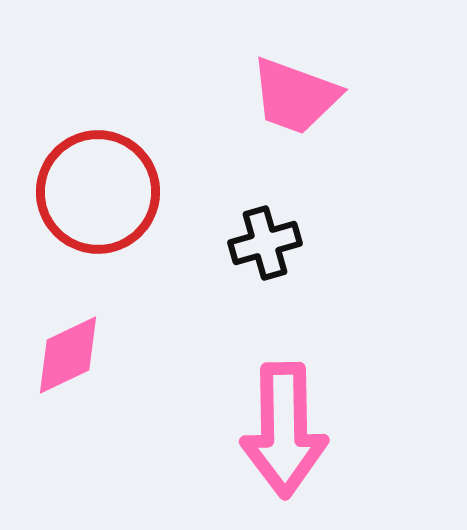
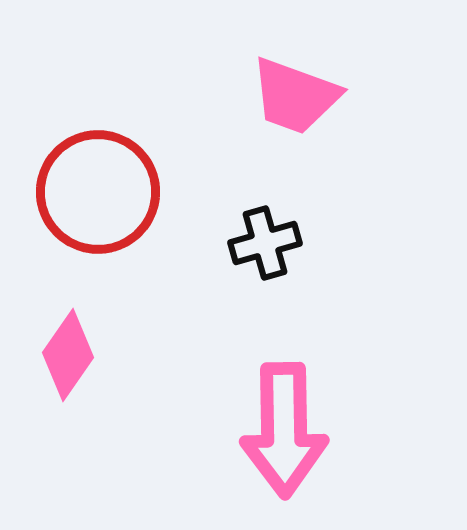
pink diamond: rotated 30 degrees counterclockwise
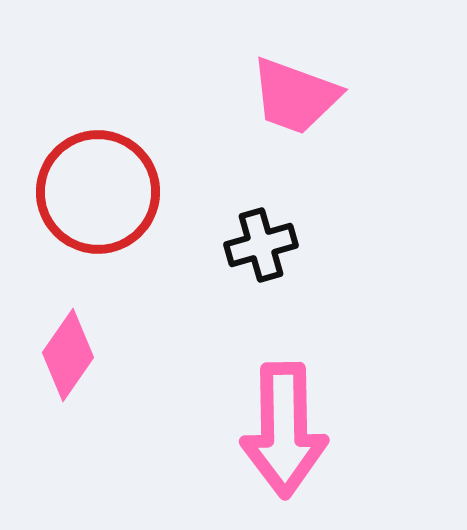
black cross: moved 4 px left, 2 px down
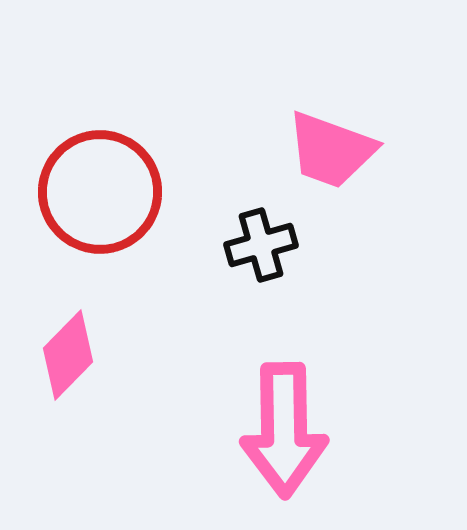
pink trapezoid: moved 36 px right, 54 px down
red circle: moved 2 px right
pink diamond: rotated 10 degrees clockwise
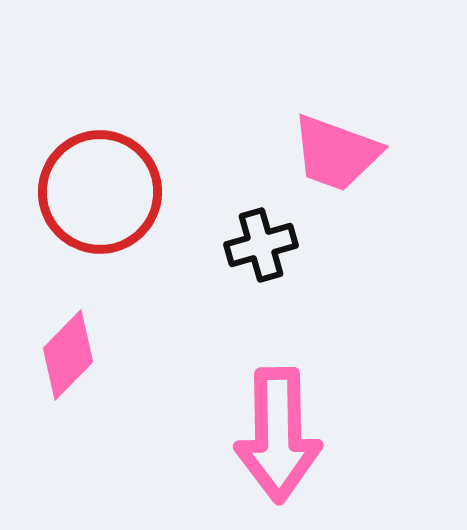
pink trapezoid: moved 5 px right, 3 px down
pink arrow: moved 6 px left, 5 px down
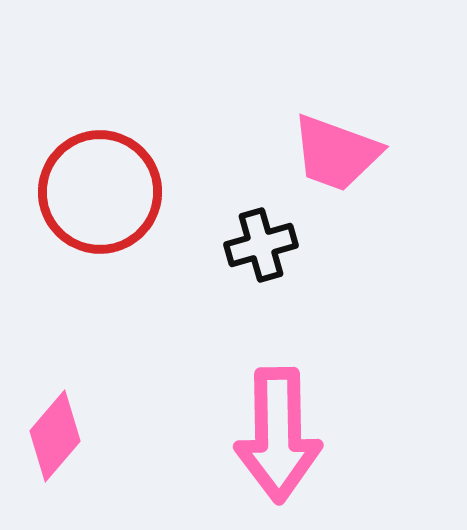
pink diamond: moved 13 px left, 81 px down; rotated 4 degrees counterclockwise
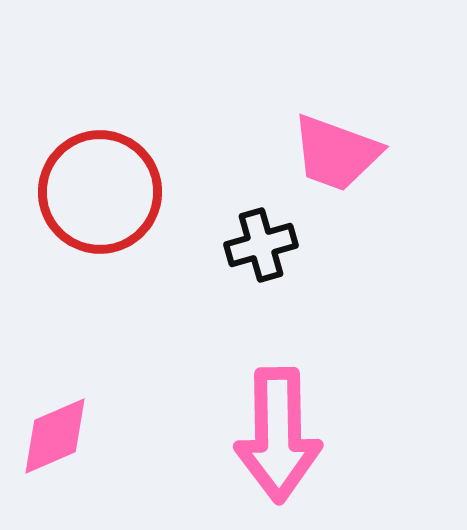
pink diamond: rotated 26 degrees clockwise
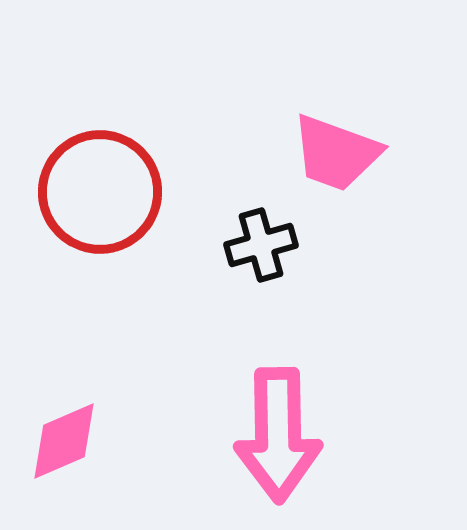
pink diamond: moved 9 px right, 5 px down
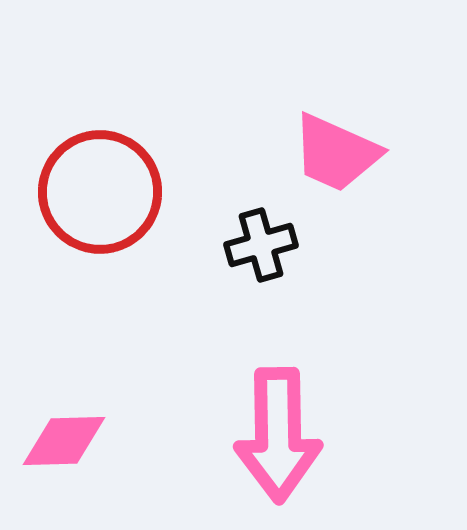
pink trapezoid: rotated 4 degrees clockwise
pink diamond: rotated 22 degrees clockwise
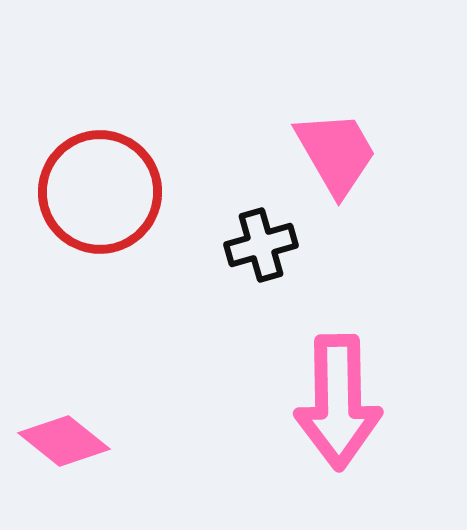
pink trapezoid: rotated 144 degrees counterclockwise
pink arrow: moved 60 px right, 33 px up
pink diamond: rotated 40 degrees clockwise
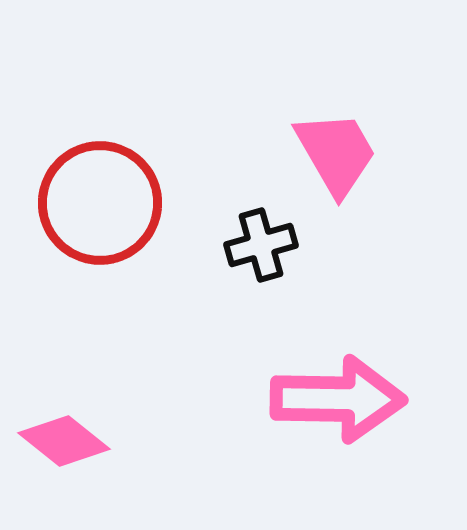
red circle: moved 11 px down
pink arrow: moved 3 px up; rotated 88 degrees counterclockwise
